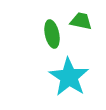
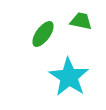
green ellipse: moved 9 px left; rotated 48 degrees clockwise
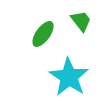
green trapezoid: rotated 40 degrees clockwise
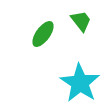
cyan star: moved 11 px right, 6 px down
